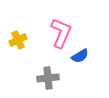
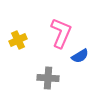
gray cross: rotated 10 degrees clockwise
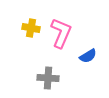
yellow cross: moved 13 px right, 12 px up; rotated 36 degrees clockwise
blue semicircle: moved 8 px right
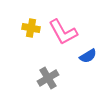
pink L-shape: moved 2 px right, 1 px up; rotated 128 degrees clockwise
gray cross: rotated 35 degrees counterclockwise
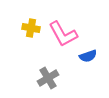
pink L-shape: moved 2 px down
blue semicircle: rotated 12 degrees clockwise
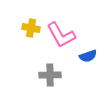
pink L-shape: moved 2 px left, 1 px down
gray cross: moved 2 px right, 3 px up; rotated 30 degrees clockwise
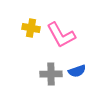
blue semicircle: moved 11 px left, 15 px down
gray cross: moved 1 px right, 1 px up
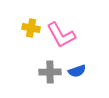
gray cross: moved 1 px left, 2 px up
